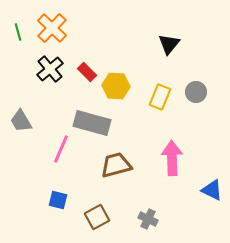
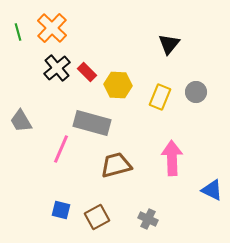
black cross: moved 7 px right, 1 px up
yellow hexagon: moved 2 px right, 1 px up
blue square: moved 3 px right, 10 px down
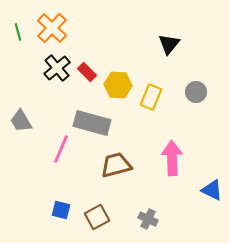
yellow rectangle: moved 9 px left
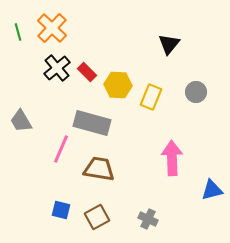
brown trapezoid: moved 17 px left, 4 px down; rotated 24 degrees clockwise
blue triangle: rotated 40 degrees counterclockwise
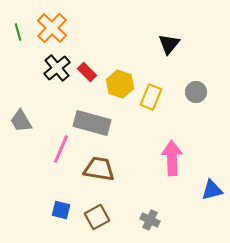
yellow hexagon: moved 2 px right, 1 px up; rotated 16 degrees clockwise
gray cross: moved 2 px right, 1 px down
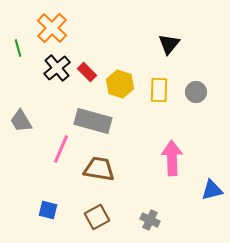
green line: moved 16 px down
yellow rectangle: moved 8 px right, 7 px up; rotated 20 degrees counterclockwise
gray rectangle: moved 1 px right, 2 px up
blue square: moved 13 px left
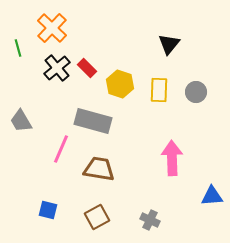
red rectangle: moved 4 px up
blue triangle: moved 6 px down; rotated 10 degrees clockwise
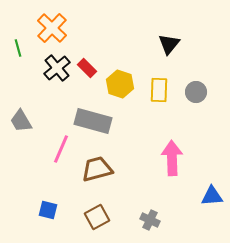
brown trapezoid: moved 2 px left; rotated 24 degrees counterclockwise
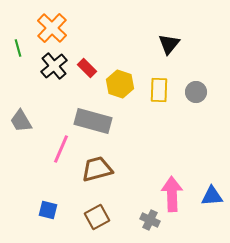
black cross: moved 3 px left, 2 px up
pink arrow: moved 36 px down
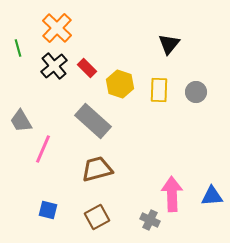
orange cross: moved 5 px right
gray rectangle: rotated 27 degrees clockwise
pink line: moved 18 px left
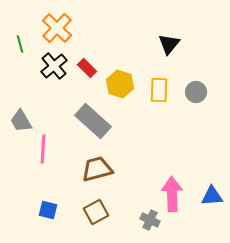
green line: moved 2 px right, 4 px up
pink line: rotated 20 degrees counterclockwise
brown square: moved 1 px left, 5 px up
